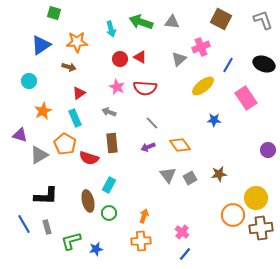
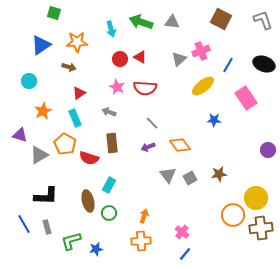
pink cross at (201, 47): moved 4 px down
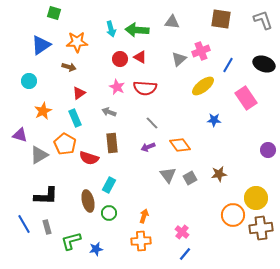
brown square at (221, 19): rotated 20 degrees counterclockwise
green arrow at (141, 22): moved 4 px left, 8 px down; rotated 15 degrees counterclockwise
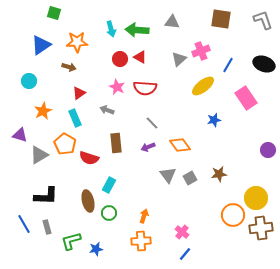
gray arrow at (109, 112): moved 2 px left, 2 px up
blue star at (214, 120): rotated 16 degrees counterclockwise
brown rectangle at (112, 143): moved 4 px right
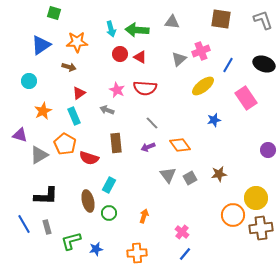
red circle at (120, 59): moved 5 px up
pink star at (117, 87): moved 3 px down
cyan rectangle at (75, 118): moved 1 px left, 2 px up
orange cross at (141, 241): moved 4 px left, 12 px down
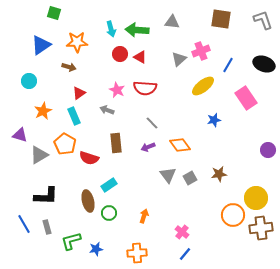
cyan rectangle at (109, 185): rotated 28 degrees clockwise
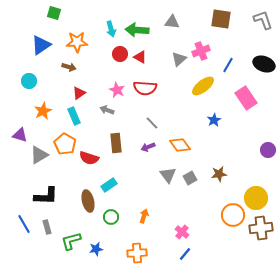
blue star at (214, 120): rotated 16 degrees counterclockwise
green circle at (109, 213): moved 2 px right, 4 px down
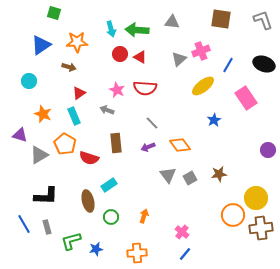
orange star at (43, 111): moved 3 px down; rotated 24 degrees counterclockwise
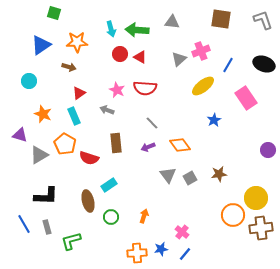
blue star at (96, 249): moved 65 px right
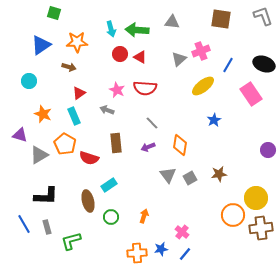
gray L-shape at (263, 20): moved 4 px up
pink rectangle at (246, 98): moved 5 px right, 4 px up
orange diamond at (180, 145): rotated 45 degrees clockwise
